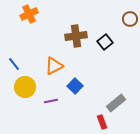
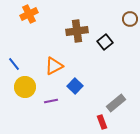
brown cross: moved 1 px right, 5 px up
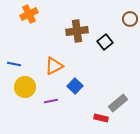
blue line: rotated 40 degrees counterclockwise
gray rectangle: moved 2 px right
red rectangle: moved 1 px left, 4 px up; rotated 56 degrees counterclockwise
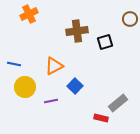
black square: rotated 21 degrees clockwise
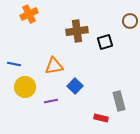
brown circle: moved 2 px down
orange triangle: rotated 18 degrees clockwise
gray rectangle: moved 1 px right, 2 px up; rotated 66 degrees counterclockwise
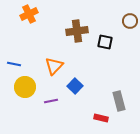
black square: rotated 28 degrees clockwise
orange triangle: rotated 36 degrees counterclockwise
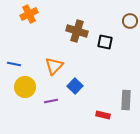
brown cross: rotated 25 degrees clockwise
gray rectangle: moved 7 px right, 1 px up; rotated 18 degrees clockwise
red rectangle: moved 2 px right, 3 px up
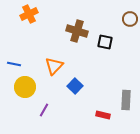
brown circle: moved 2 px up
purple line: moved 7 px left, 9 px down; rotated 48 degrees counterclockwise
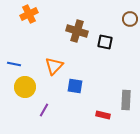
blue square: rotated 35 degrees counterclockwise
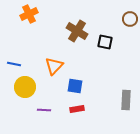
brown cross: rotated 15 degrees clockwise
purple line: rotated 64 degrees clockwise
red rectangle: moved 26 px left, 6 px up; rotated 24 degrees counterclockwise
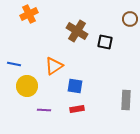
orange triangle: rotated 12 degrees clockwise
yellow circle: moved 2 px right, 1 px up
